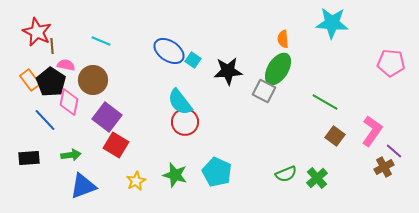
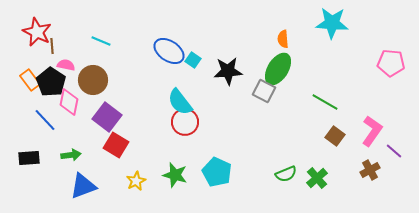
brown cross: moved 14 px left, 3 px down
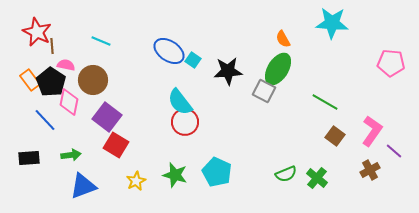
orange semicircle: rotated 24 degrees counterclockwise
green cross: rotated 10 degrees counterclockwise
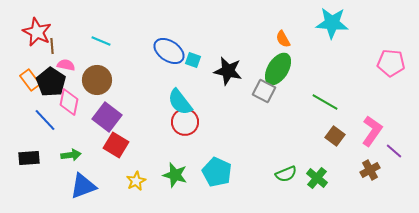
cyan square: rotated 14 degrees counterclockwise
black star: rotated 16 degrees clockwise
brown circle: moved 4 px right
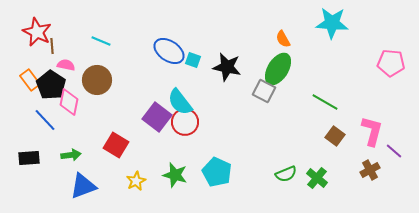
black star: moved 1 px left, 4 px up
black pentagon: moved 3 px down
purple square: moved 50 px right
pink L-shape: rotated 20 degrees counterclockwise
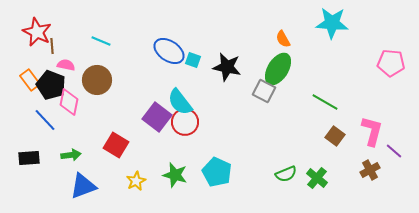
black pentagon: rotated 12 degrees counterclockwise
